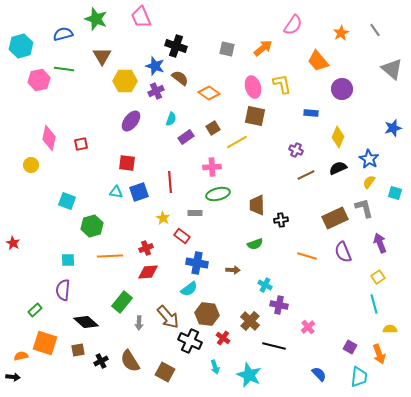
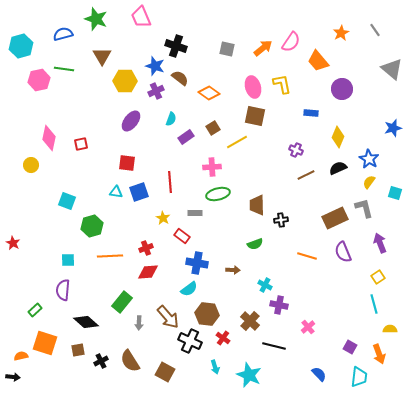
pink semicircle at (293, 25): moved 2 px left, 17 px down
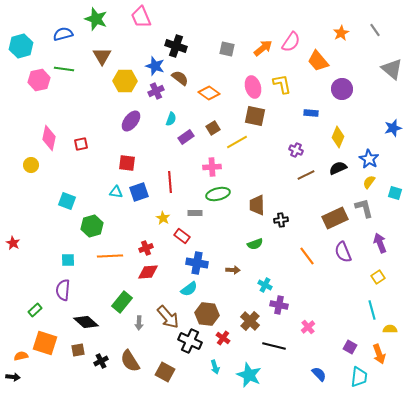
orange line at (307, 256): rotated 36 degrees clockwise
cyan line at (374, 304): moved 2 px left, 6 px down
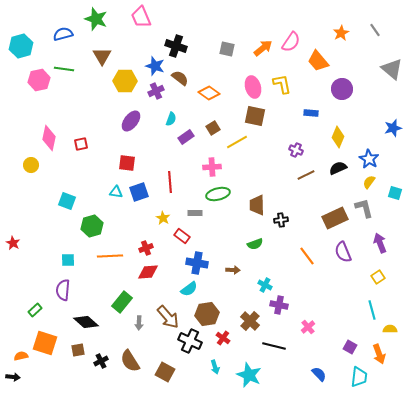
brown hexagon at (207, 314): rotated 15 degrees counterclockwise
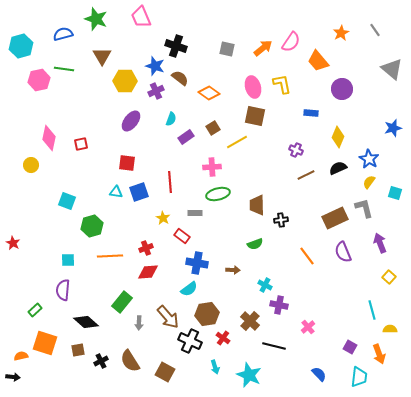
yellow square at (378, 277): moved 11 px right; rotated 16 degrees counterclockwise
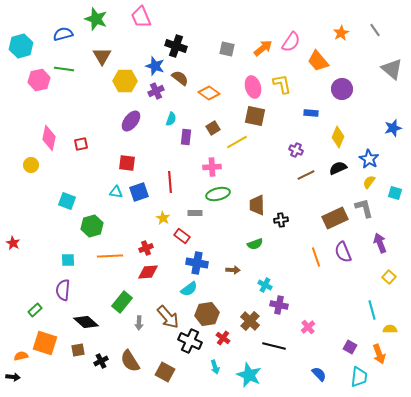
purple rectangle at (186, 137): rotated 49 degrees counterclockwise
orange line at (307, 256): moved 9 px right, 1 px down; rotated 18 degrees clockwise
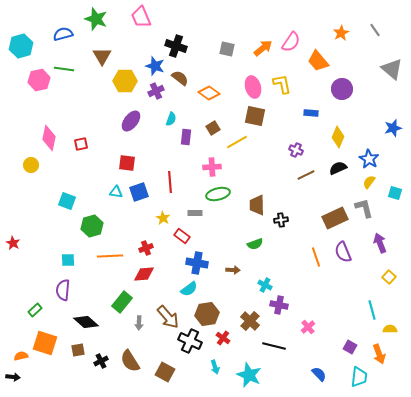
red diamond at (148, 272): moved 4 px left, 2 px down
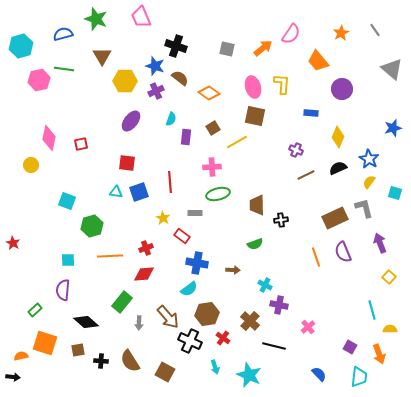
pink semicircle at (291, 42): moved 8 px up
yellow L-shape at (282, 84): rotated 15 degrees clockwise
black cross at (101, 361): rotated 32 degrees clockwise
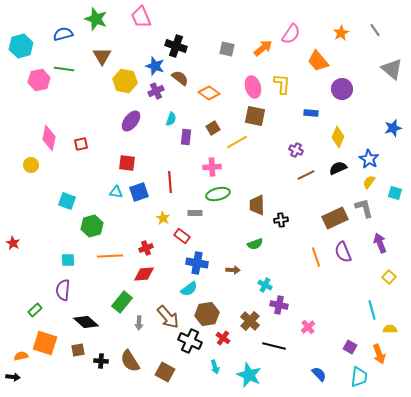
yellow hexagon at (125, 81): rotated 10 degrees clockwise
